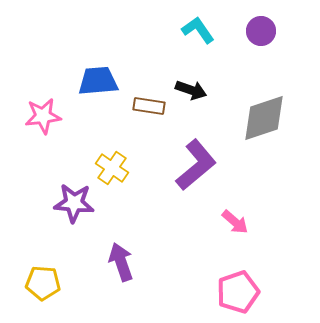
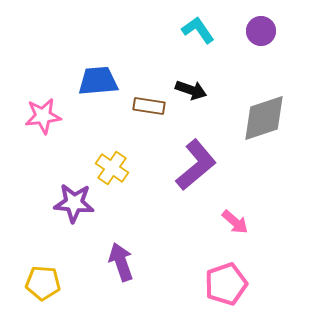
pink pentagon: moved 12 px left, 8 px up
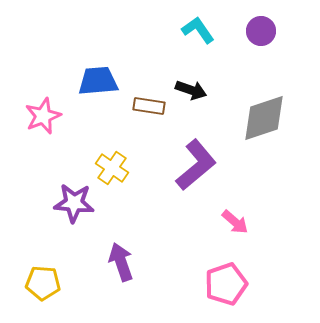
pink star: rotated 15 degrees counterclockwise
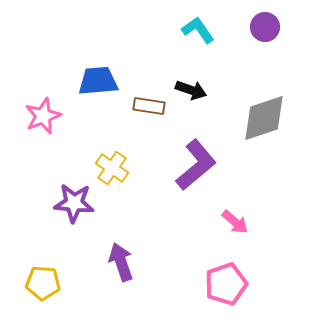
purple circle: moved 4 px right, 4 px up
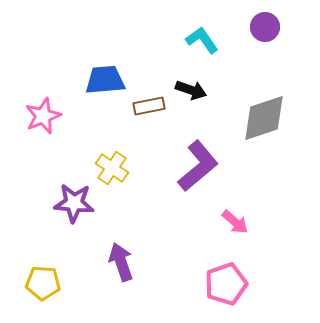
cyan L-shape: moved 4 px right, 10 px down
blue trapezoid: moved 7 px right, 1 px up
brown rectangle: rotated 20 degrees counterclockwise
purple L-shape: moved 2 px right, 1 px down
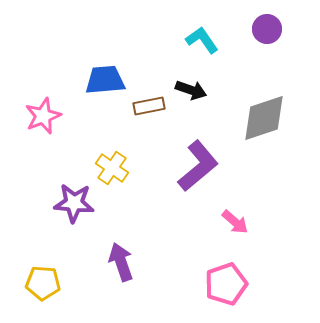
purple circle: moved 2 px right, 2 px down
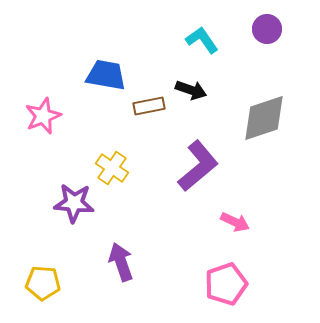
blue trapezoid: moved 1 px right, 5 px up; rotated 15 degrees clockwise
pink arrow: rotated 16 degrees counterclockwise
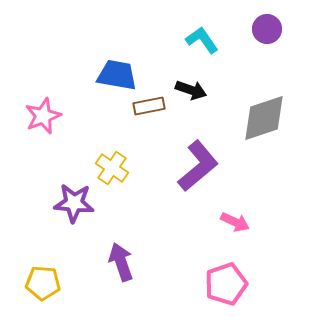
blue trapezoid: moved 11 px right
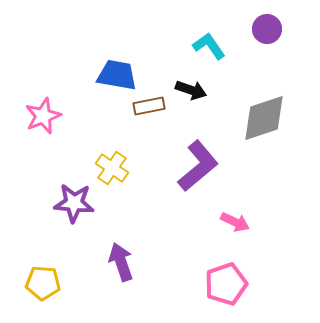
cyan L-shape: moved 7 px right, 6 px down
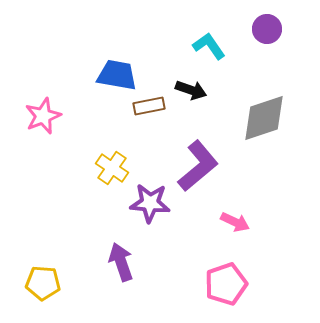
purple star: moved 76 px right
